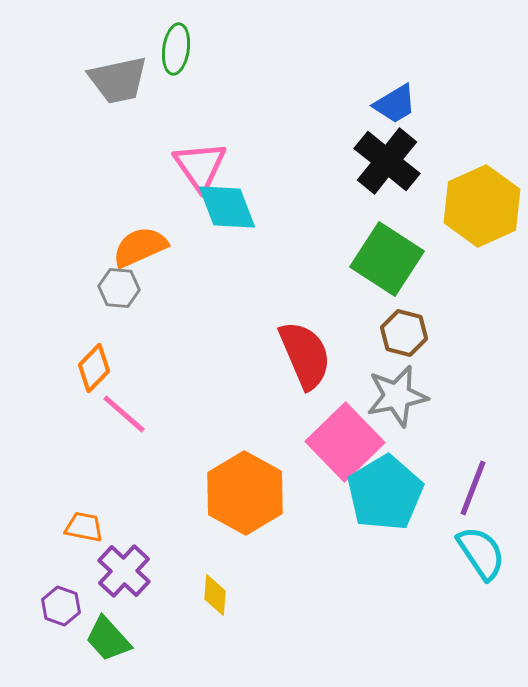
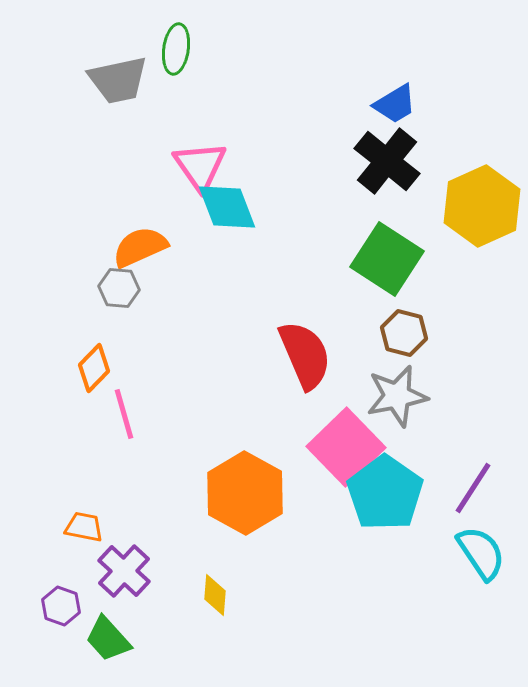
pink line: rotated 33 degrees clockwise
pink square: moved 1 px right, 5 px down
purple line: rotated 12 degrees clockwise
cyan pentagon: rotated 6 degrees counterclockwise
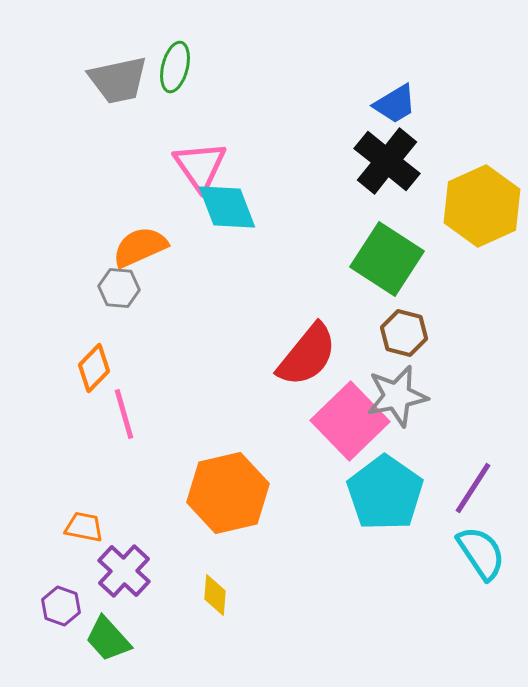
green ellipse: moved 1 px left, 18 px down; rotated 6 degrees clockwise
red semicircle: moved 2 px right; rotated 62 degrees clockwise
pink square: moved 4 px right, 26 px up
orange hexagon: moved 17 px left; rotated 18 degrees clockwise
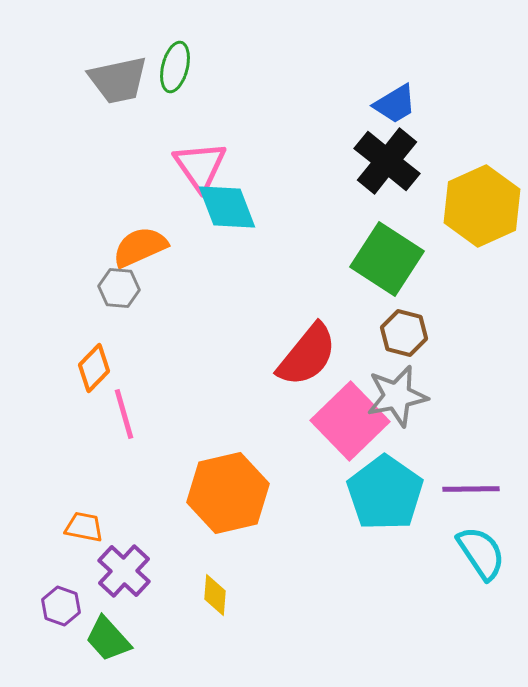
purple line: moved 2 px left, 1 px down; rotated 56 degrees clockwise
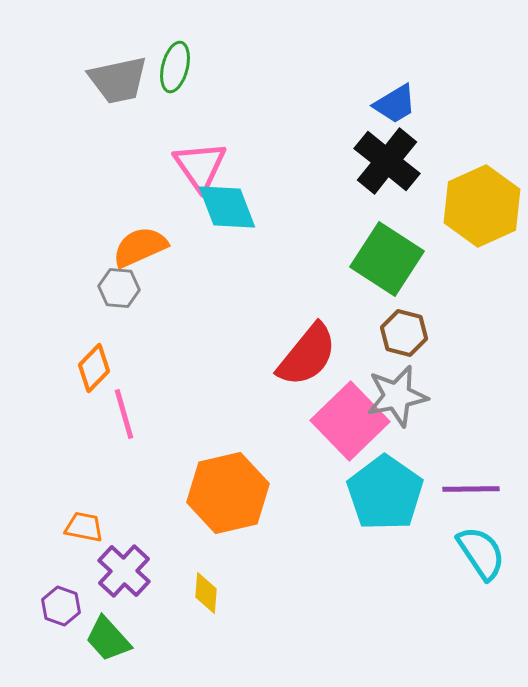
yellow diamond: moved 9 px left, 2 px up
